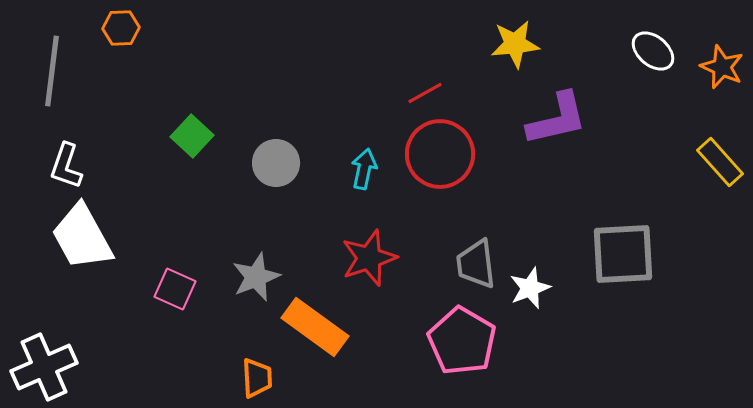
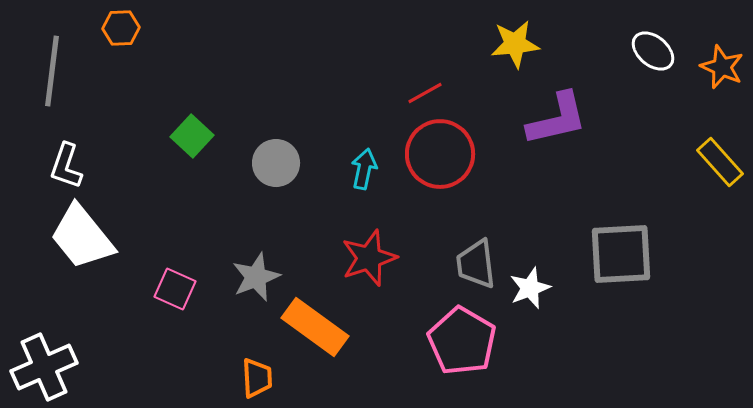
white trapezoid: rotated 10 degrees counterclockwise
gray square: moved 2 px left
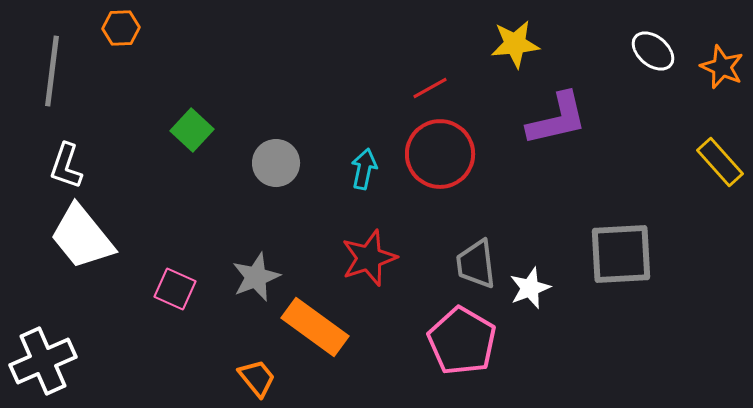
red line: moved 5 px right, 5 px up
green square: moved 6 px up
white cross: moved 1 px left, 6 px up
orange trapezoid: rotated 36 degrees counterclockwise
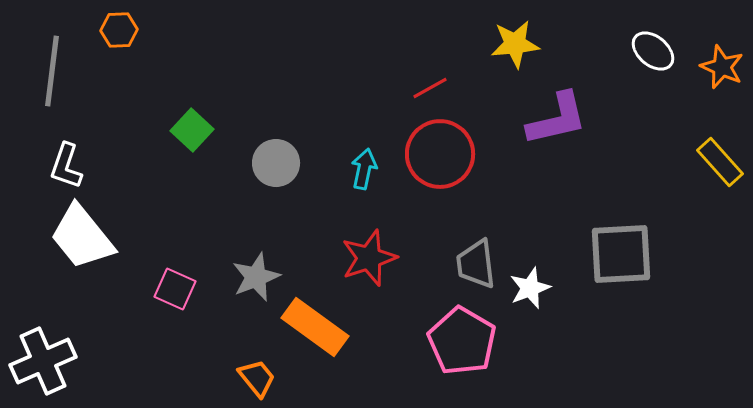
orange hexagon: moved 2 px left, 2 px down
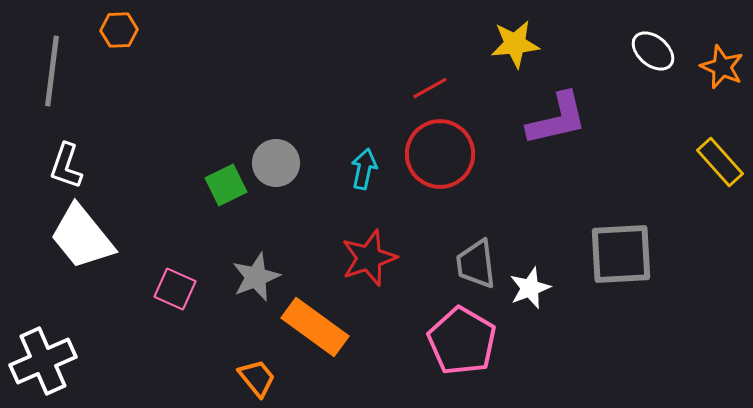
green square: moved 34 px right, 55 px down; rotated 21 degrees clockwise
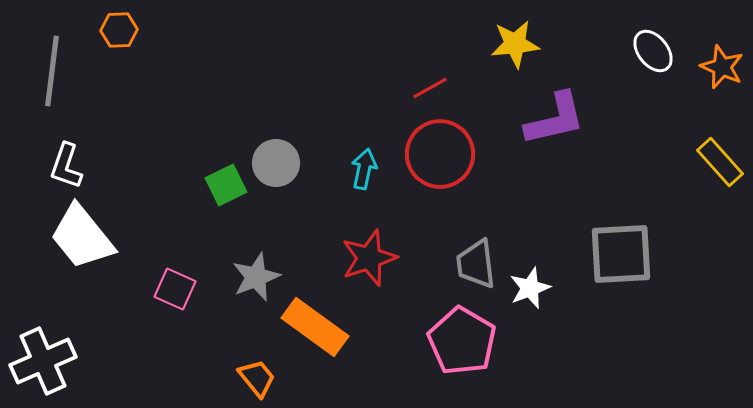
white ellipse: rotated 12 degrees clockwise
purple L-shape: moved 2 px left
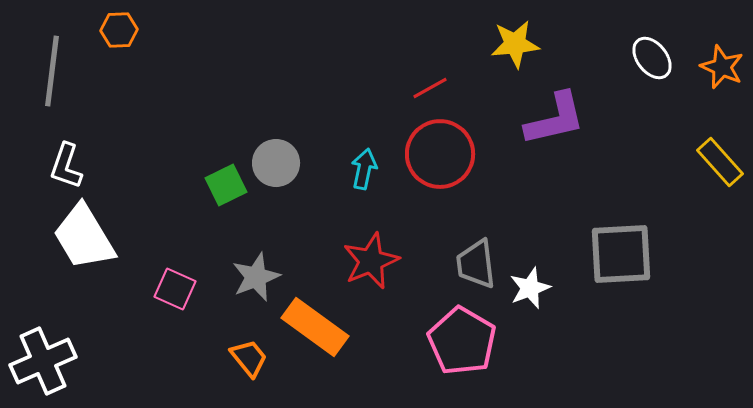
white ellipse: moved 1 px left, 7 px down
white trapezoid: moved 2 px right; rotated 8 degrees clockwise
red star: moved 2 px right, 3 px down; rotated 4 degrees counterclockwise
orange trapezoid: moved 8 px left, 20 px up
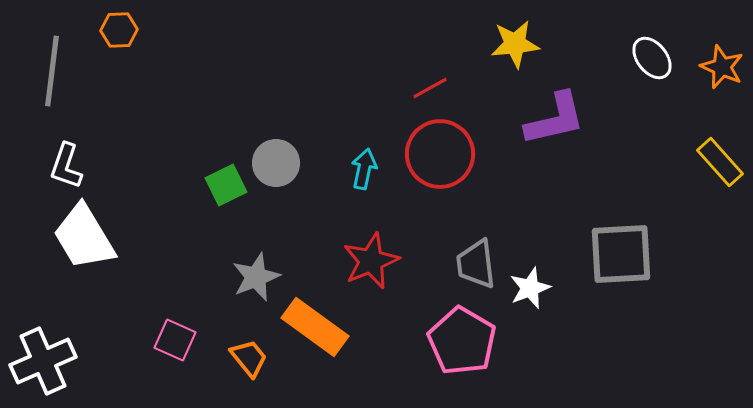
pink square: moved 51 px down
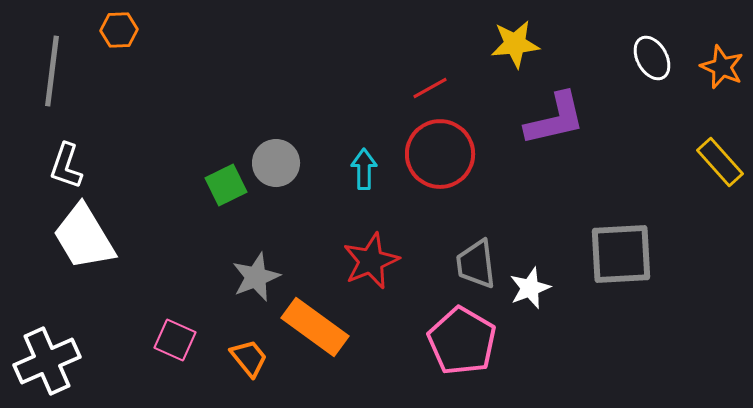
white ellipse: rotated 9 degrees clockwise
cyan arrow: rotated 12 degrees counterclockwise
white cross: moved 4 px right
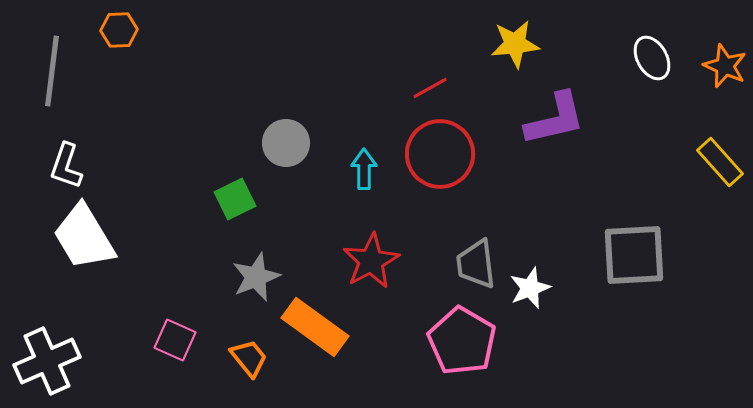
orange star: moved 3 px right, 1 px up
gray circle: moved 10 px right, 20 px up
green square: moved 9 px right, 14 px down
gray square: moved 13 px right, 1 px down
red star: rotated 6 degrees counterclockwise
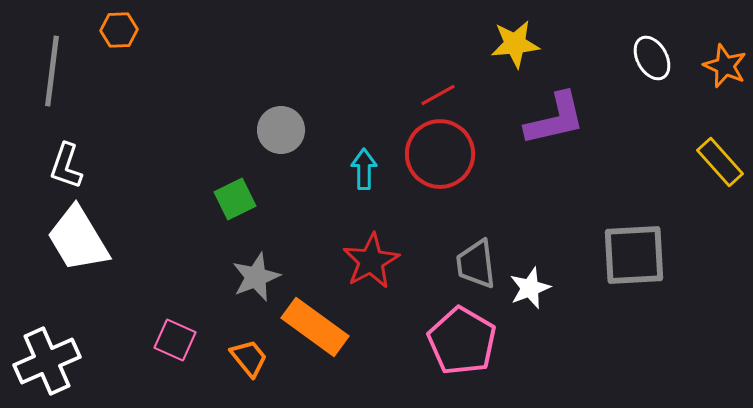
red line: moved 8 px right, 7 px down
gray circle: moved 5 px left, 13 px up
white trapezoid: moved 6 px left, 2 px down
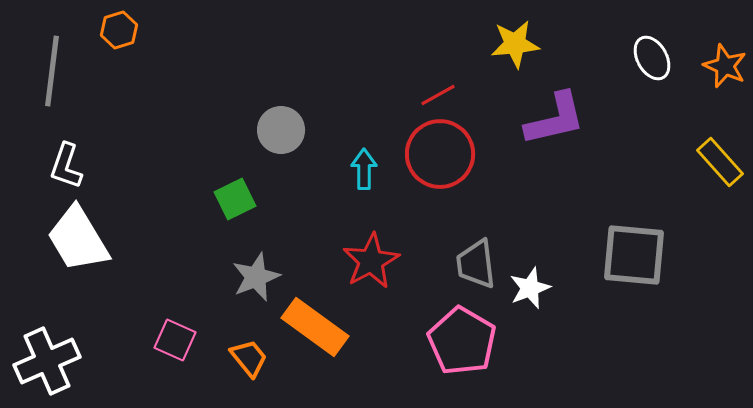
orange hexagon: rotated 15 degrees counterclockwise
gray square: rotated 8 degrees clockwise
